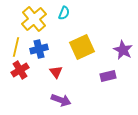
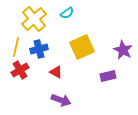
cyan semicircle: moved 3 px right; rotated 32 degrees clockwise
red triangle: rotated 24 degrees counterclockwise
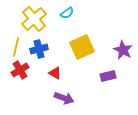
red triangle: moved 1 px left, 1 px down
purple arrow: moved 3 px right, 2 px up
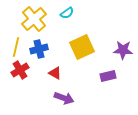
purple star: rotated 24 degrees counterclockwise
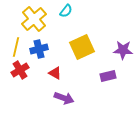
cyan semicircle: moved 1 px left, 2 px up; rotated 16 degrees counterclockwise
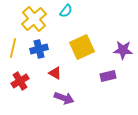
yellow line: moved 3 px left, 1 px down
red cross: moved 11 px down
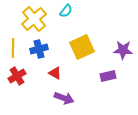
yellow line: rotated 12 degrees counterclockwise
red cross: moved 3 px left, 5 px up
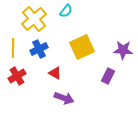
blue cross: rotated 12 degrees counterclockwise
purple rectangle: rotated 49 degrees counterclockwise
